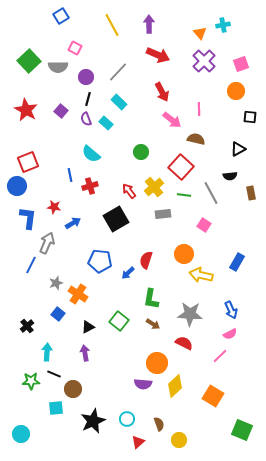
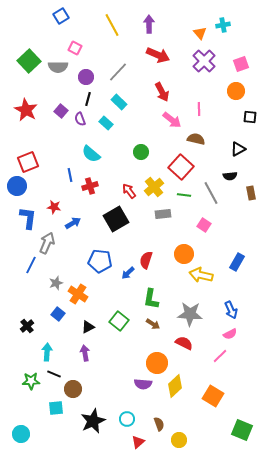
purple semicircle at (86, 119): moved 6 px left
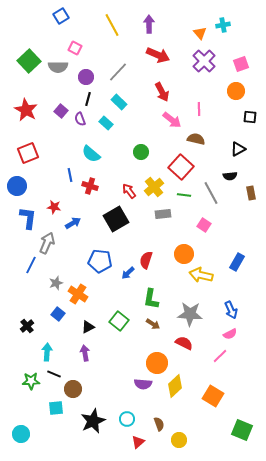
red square at (28, 162): moved 9 px up
red cross at (90, 186): rotated 35 degrees clockwise
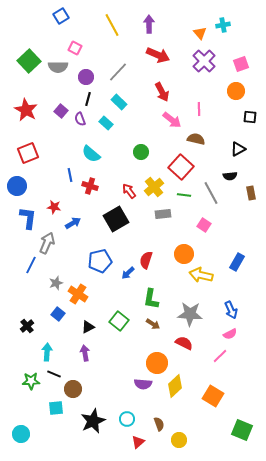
blue pentagon at (100, 261): rotated 20 degrees counterclockwise
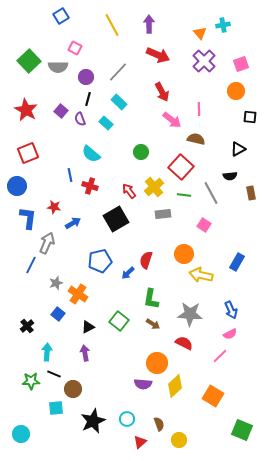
red triangle at (138, 442): moved 2 px right
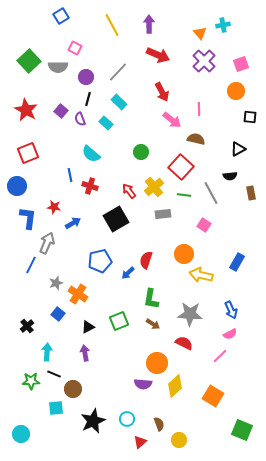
green square at (119, 321): rotated 30 degrees clockwise
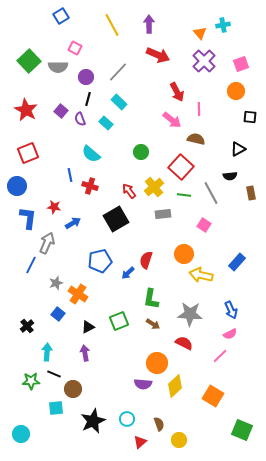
red arrow at (162, 92): moved 15 px right
blue rectangle at (237, 262): rotated 12 degrees clockwise
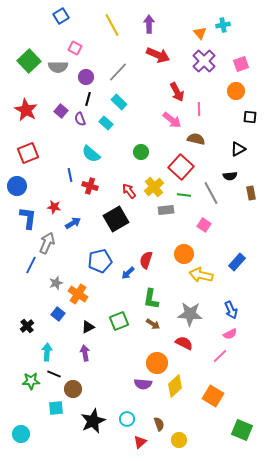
gray rectangle at (163, 214): moved 3 px right, 4 px up
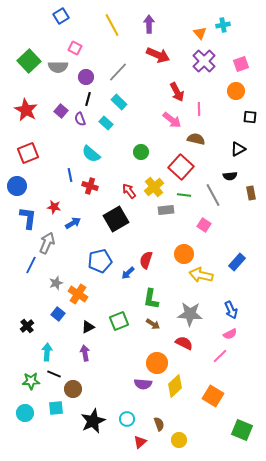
gray line at (211, 193): moved 2 px right, 2 px down
cyan circle at (21, 434): moved 4 px right, 21 px up
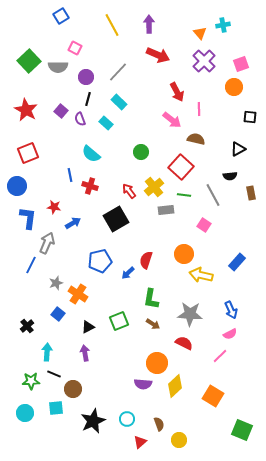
orange circle at (236, 91): moved 2 px left, 4 px up
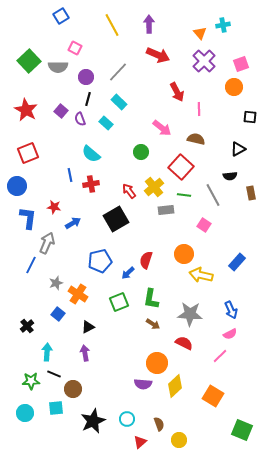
pink arrow at (172, 120): moved 10 px left, 8 px down
red cross at (90, 186): moved 1 px right, 2 px up; rotated 28 degrees counterclockwise
green square at (119, 321): moved 19 px up
